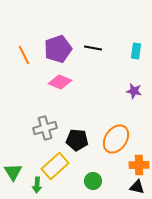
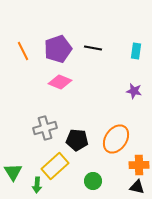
orange line: moved 1 px left, 4 px up
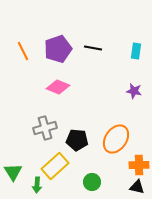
pink diamond: moved 2 px left, 5 px down
green circle: moved 1 px left, 1 px down
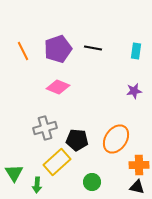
purple star: rotated 21 degrees counterclockwise
yellow rectangle: moved 2 px right, 4 px up
green triangle: moved 1 px right, 1 px down
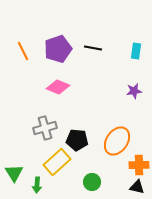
orange ellipse: moved 1 px right, 2 px down
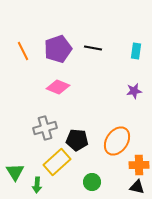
green triangle: moved 1 px right, 1 px up
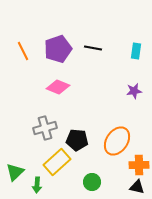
green triangle: rotated 18 degrees clockwise
